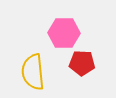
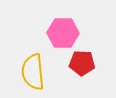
pink hexagon: moved 1 px left
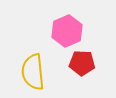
pink hexagon: moved 4 px right, 2 px up; rotated 24 degrees counterclockwise
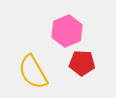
yellow semicircle: rotated 24 degrees counterclockwise
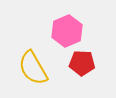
yellow semicircle: moved 4 px up
